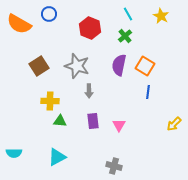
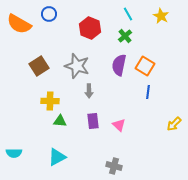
pink triangle: rotated 16 degrees counterclockwise
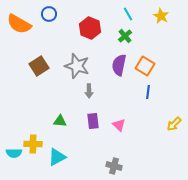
yellow cross: moved 17 px left, 43 px down
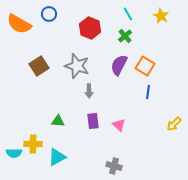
purple semicircle: rotated 15 degrees clockwise
green triangle: moved 2 px left
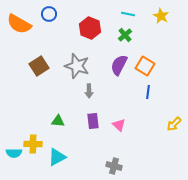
cyan line: rotated 48 degrees counterclockwise
green cross: moved 1 px up
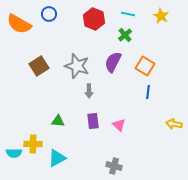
red hexagon: moved 4 px right, 9 px up
purple semicircle: moved 6 px left, 3 px up
yellow arrow: rotated 56 degrees clockwise
cyan triangle: moved 1 px down
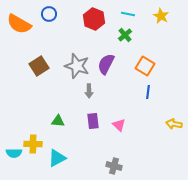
purple semicircle: moved 7 px left, 2 px down
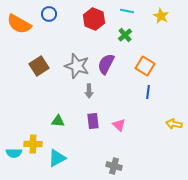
cyan line: moved 1 px left, 3 px up
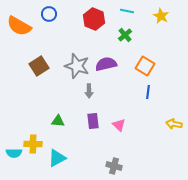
orange semicircle: moved 2 px down
purple semicircle: rotated 50 degrees clockwise
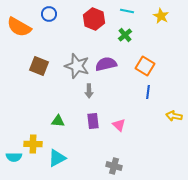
orange semicircle: moved 1 px down
brown square: rotated 36 degrees counterclockwise
yellow arrow: moved 8 px up
cyan semicircle: moved 4 px down
